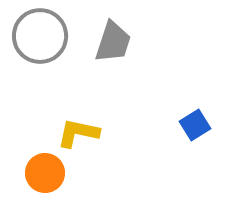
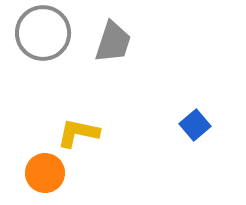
gray circle: moved 3 px right, 3 px up
blue square: rotated 8 degrees counterclockwise
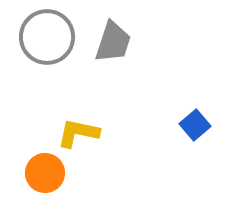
gray circle: moved 4 px right, 4 px down
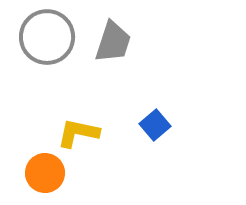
blue square: moved 40 px left
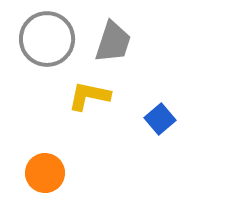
gray circle: moved 2 px down
blue square: moved 5 px right, 6 px up
yellow L-shape: moved 11 px right, 37 px up
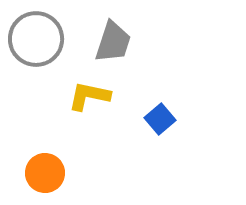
gray circle: moved 11 px left
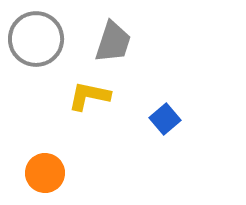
blue square: moved 5 px right
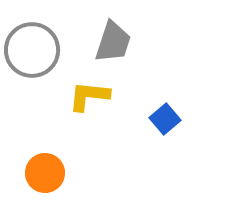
gray circle: moved 4 px left, 11 px down
yellow L-shape: rotated 6 degrees counterclockwise
